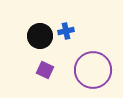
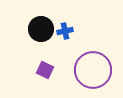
blue cross: moved 1 px left
black circle: moved 1 px right, 7 px up
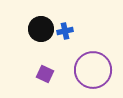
purple square: moved 4 px down
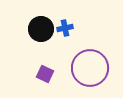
blue cross: moved 3 px up
purple circle: moved 3 px left, 2 px up
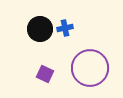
black circle: moved 1 px left
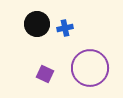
black circle: moved 3 px left, 5 px up
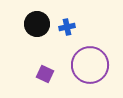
blue cross: moved 2 px right, 1 px up
purple circle: moved 3 px up
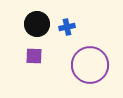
purple square: moved 11 px left, 18 px up; rotated 24 degrees counterclockwise
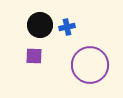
black circle: moved 3 px right, 1 px down
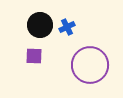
blue cross: rotated 14 degrees counterclockwise
